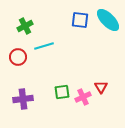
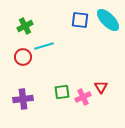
red circle: moved 5 px right
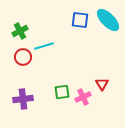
green cross: moved 5 px left, 5 px down
red triangle: moved 1 px right, 3 px up
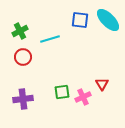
cyan line: moved 6 px right, 7 px up
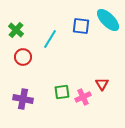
blue square: moved 1 px right, 6 px down
green cross: moved 4 px left, 1 px up; rotated 21 degrees counterclockwise
cyan line: rotated 42 degrees counterclockwise
purple cross: rotated 18 degrees clockwise
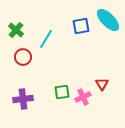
blue square: rotated 18 degrees counterclockwise
cyan line: moved 4 px left
purple cross: rotated 18 degrees counterclockwise
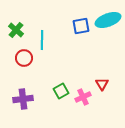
cyan ellipse: rotated 65 degrees counterclockwise
cyan line: moved 4 px left, 1 px down; rotated 30 degrees counterclockwise
red circle: moved 1 px right, 1 px down
green square: moved 1 px left, 1 px up; rotated 21 degrees counterclockwise
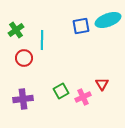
green cross: rotated 14 degrees clockwise
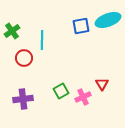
green cross: moved 4 px left, 1 px down
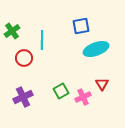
cyan ellipse: moved 12 px left, 29 px down
purple cross: moved 2 px up; rotated 18 degrees counterclockwise
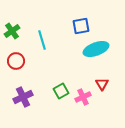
cyan line: rotated 18 degrees counterclockwise
red circle: moved 8 px left, 3 px down
